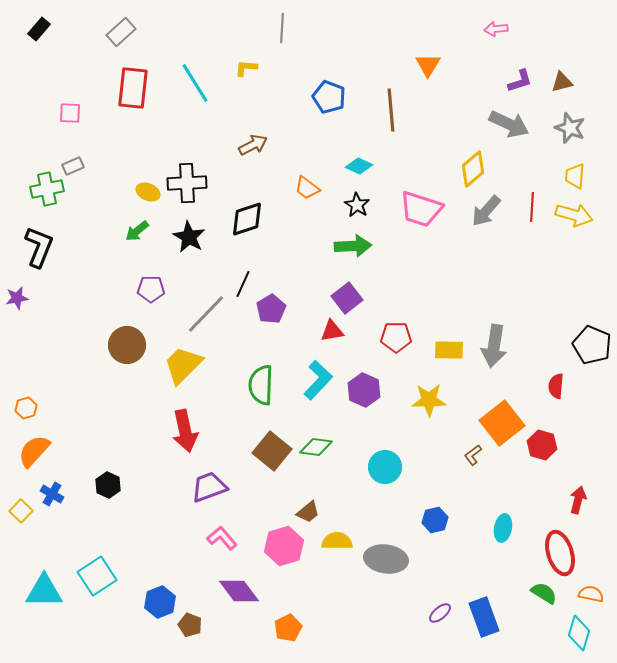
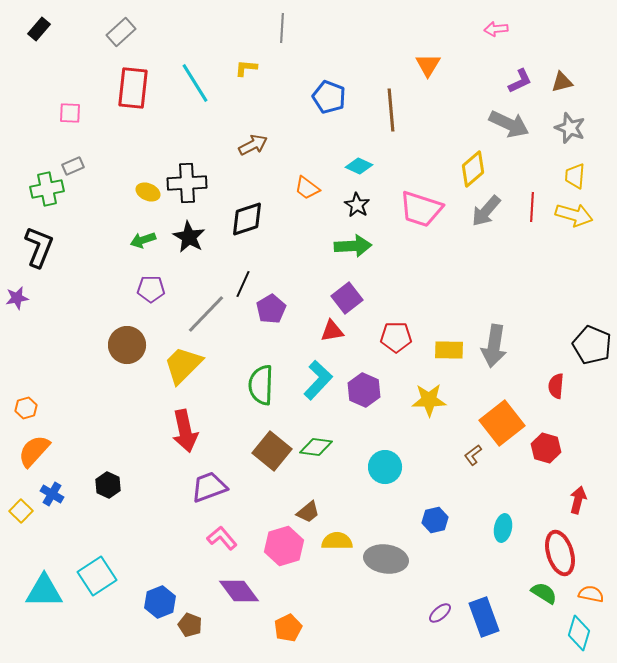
purple L-shape at (520, 81): rotated 8 degrees counterclockwise
green arrow at (137, 231): moved 6 px right, 9 px down; rotated 20 degrees clockwise
red hexagon at (542, 445): moved 4 px right, 3 px down
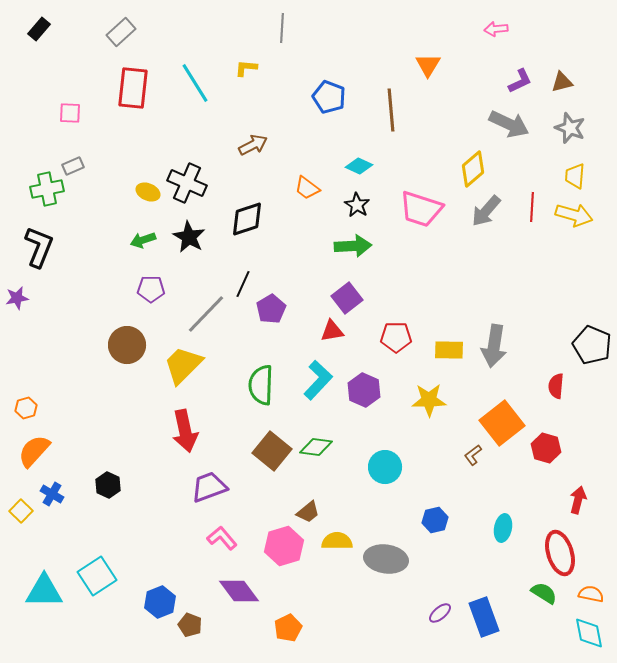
black cross at (187, 183): rotated 27 degrees clockwise
cyan diamond at (579, 633): moved 10 px right; rotated 28 degrees counterclockwise
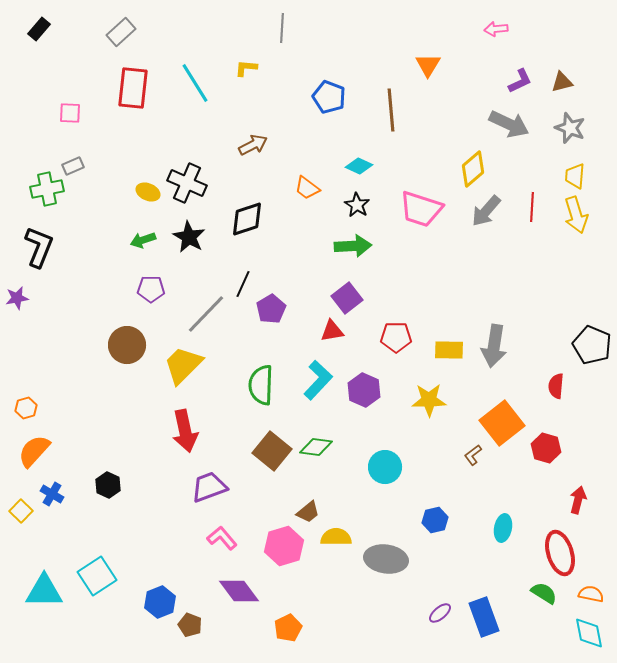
yellow arrow at (574, 215): moved 2 px right; rotated 57 degrees clockwise
yellow semicircle at (337, 541): moved 1 px left, 4 px up
